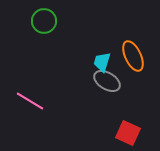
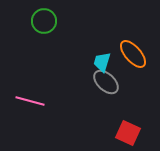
orange ellipse: moved 2 px up; rotated 16 degrees counterclockwise
gray ellipse: moved 1 px left, 1 px down; rotated 12 degrees clockwise
pink line: rotated 16 degrees counterclockwise
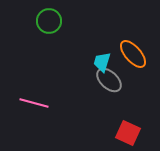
green circle: moved 5 px right
gray ellipse: moved 3 px right, 2 px up
pink line: moved 4 px right, 2 px down
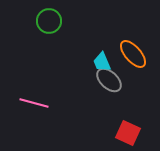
cyan trapezoid: rotated 40 degrees counterclockwise
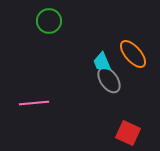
gray ellipse: rotated 12 degrees clockwise
pink line: rotated 20 degrees counterclockwise
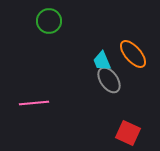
cyan trapezoid: moved 1 px up
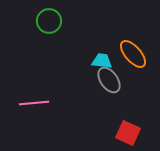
cyan trapezoid: rotated 120 degrees clockwise
